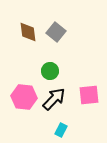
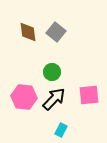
green circle: moved 2 px right, 1 px down
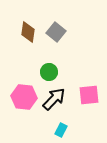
brown diamond: rotated 15 degrees clockwise
green circle: moved 3 px left
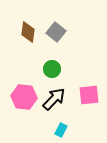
green circle: moved 3 px right, 3 px up
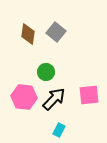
brown diamond: moved 2 px down
green circle: moved 6 px left, 3 px down
cyan rectangle: moved 2 px left
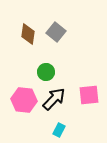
pink hexagon: moved 3 px down
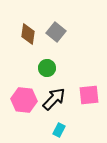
green circle: moved 1 px right, 4 px up
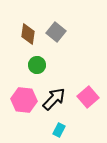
green circle: moved 10 px left, 3 px up
pink square: moved 1 px left, 2 px down; rotated 35 degrees counterclockwise
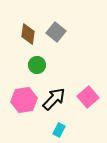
pink hexagon: rotated 15 degrees counterclockwise
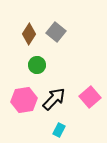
brown diamond: moved 1 px right; rotated 25 degrees clockwise
pink square: moved 2 px right
